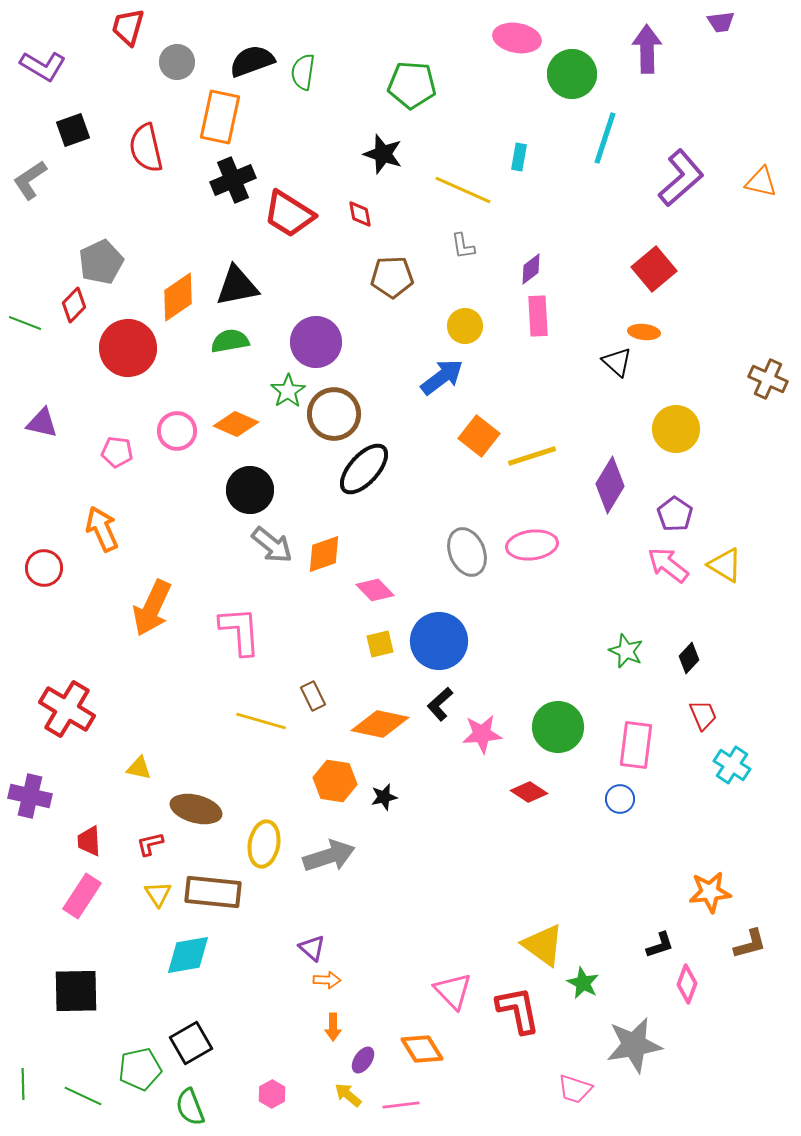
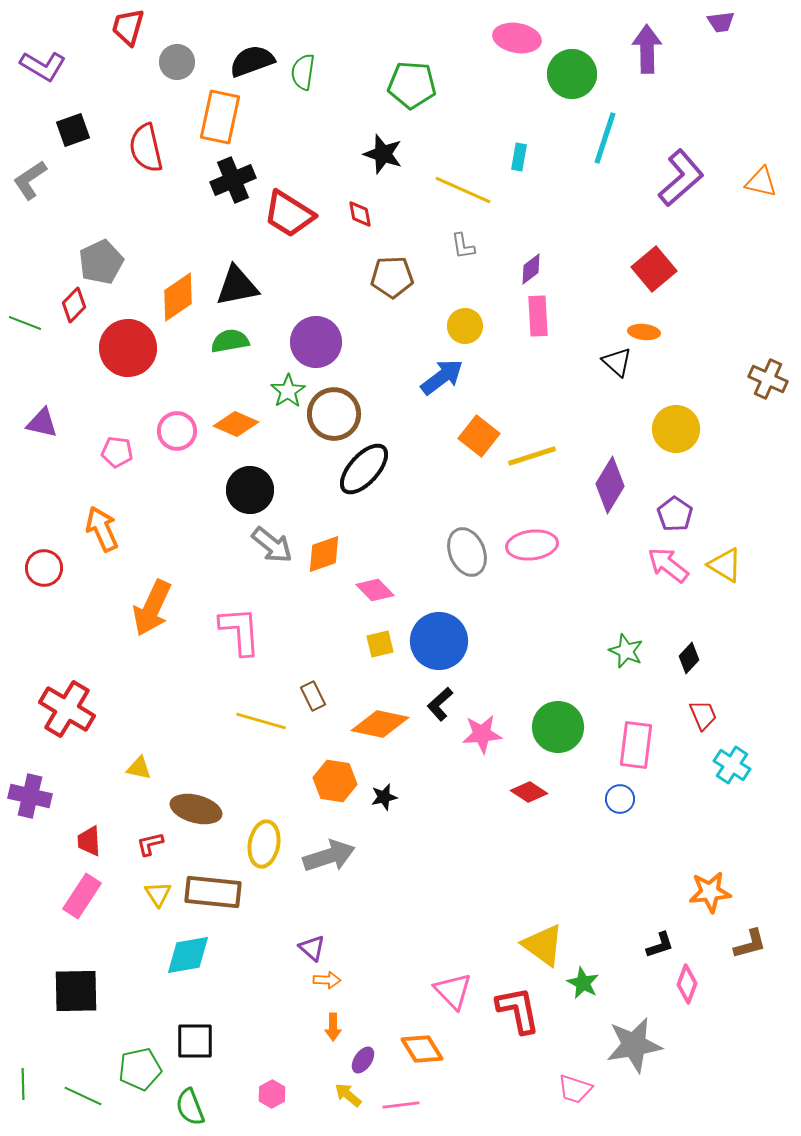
black square at (191, 1043): moved 4 px right, 2 px up; rotated 30 degrees clockwise
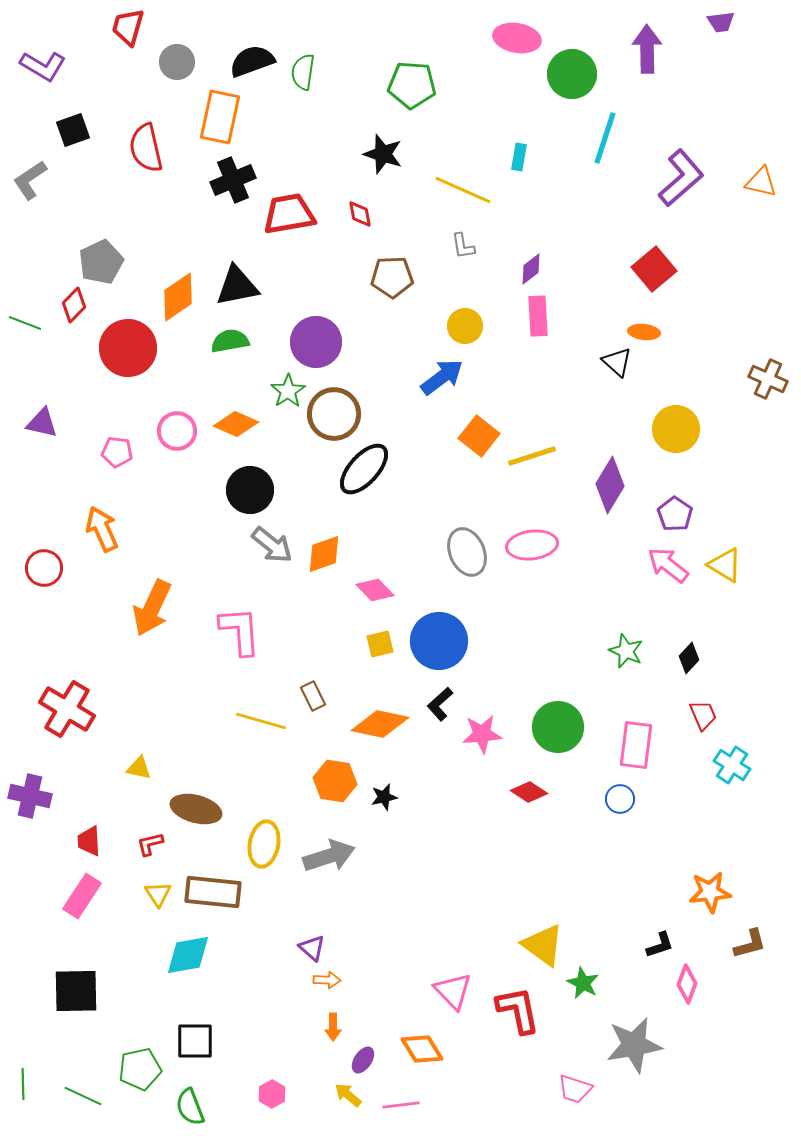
red trapezoid at (289, 214): rotated 138 degrees clockwise
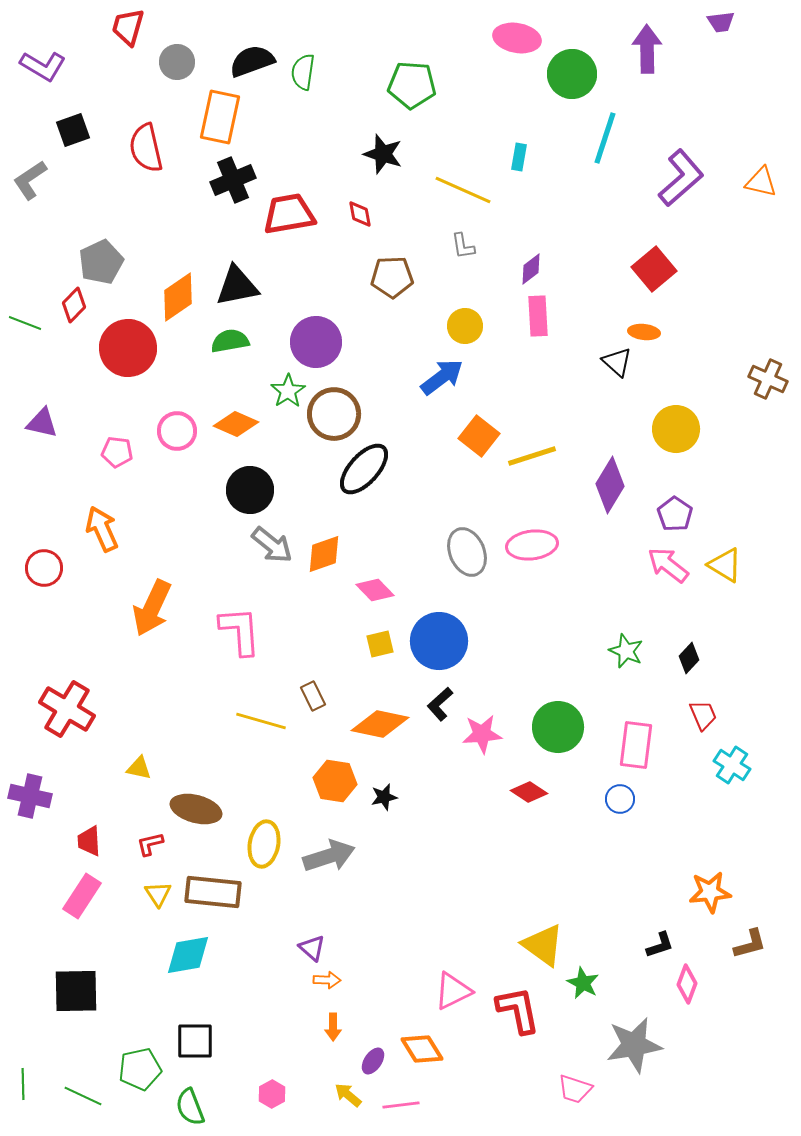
pink triangle at (453, 991): rotated 48 degrees clockwise
purple ellipse at (363, 1060): moved 10 px right, 1 px down
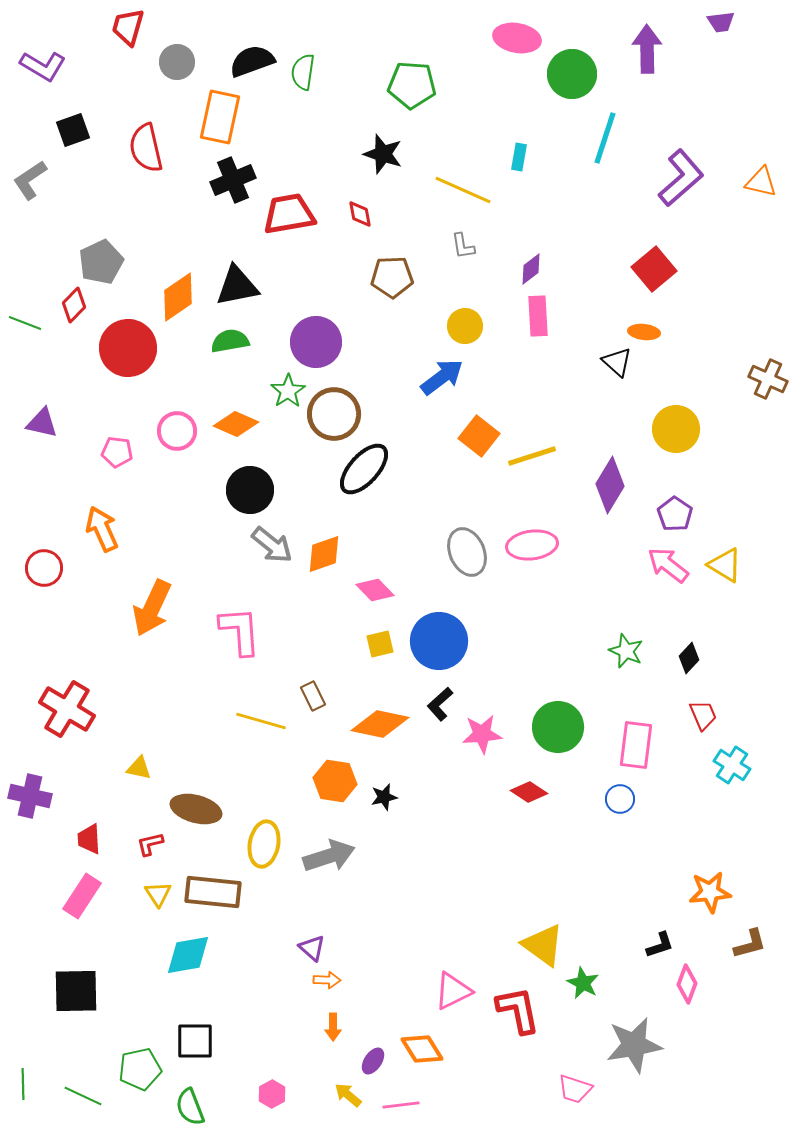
red trapezoid at (89, 841): moved 2 px up
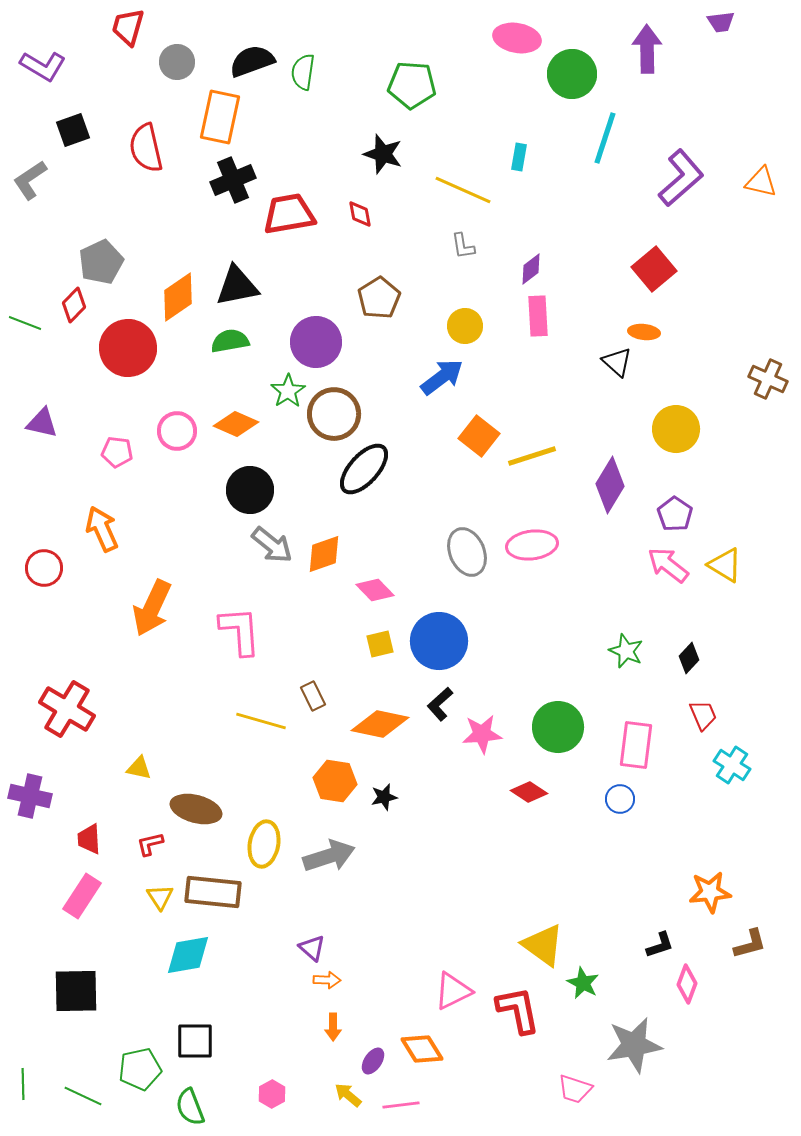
brown pentagon at (392, 277): moved 13 px left, 21 px down; rotated 30 degrees counterclockwise
yellow triangle at (158, 894): moved 2 px right, 3 px down
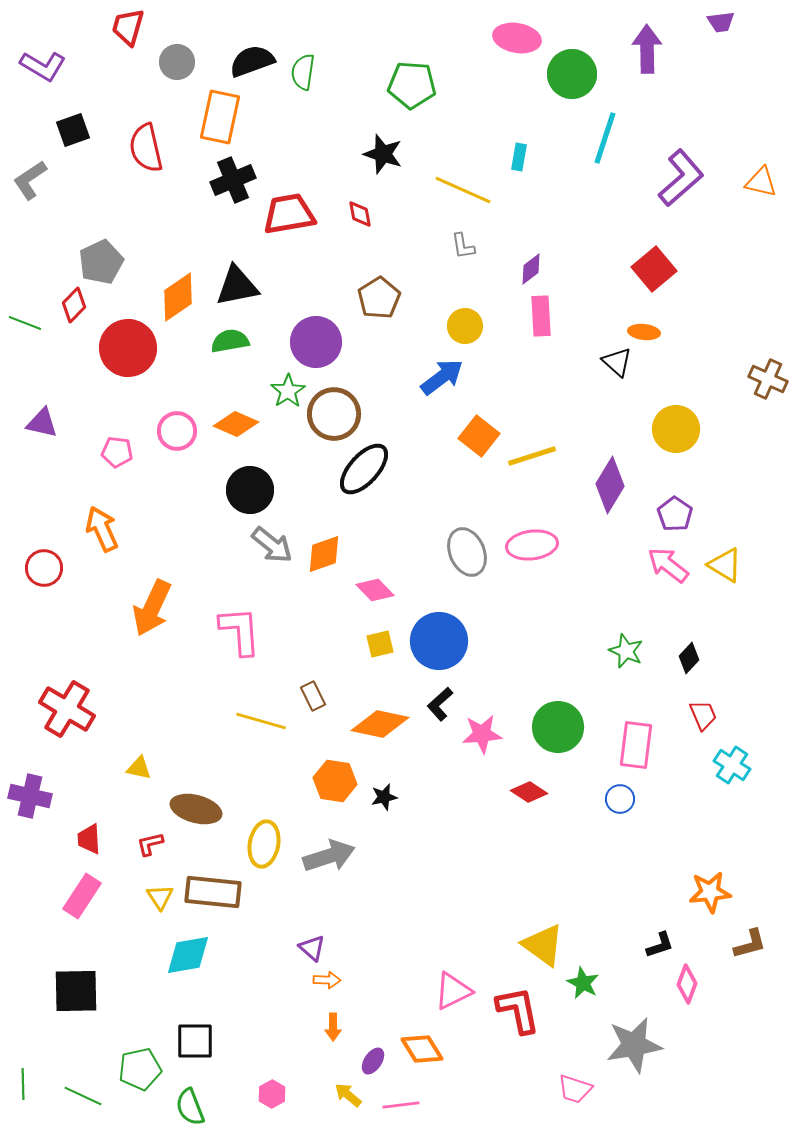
pink rectangle at (538, 316): moved 3 px right
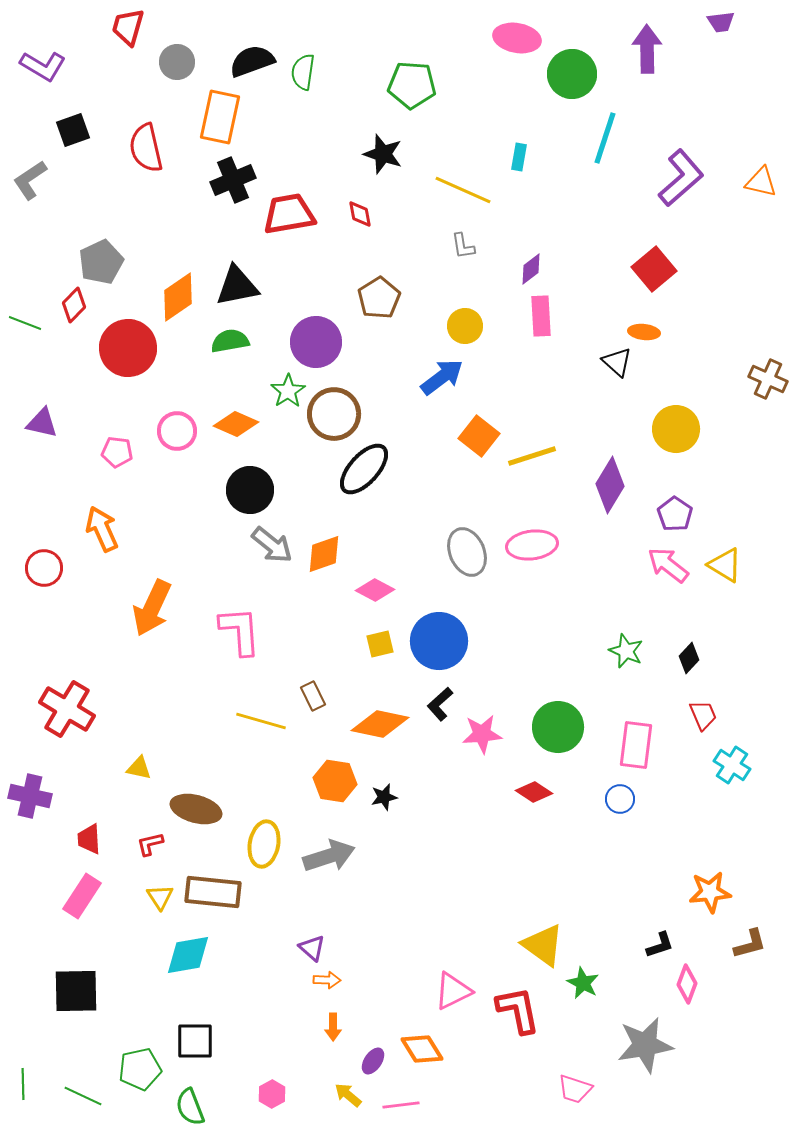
pink diamond at (375, 590): rotated 18 degrees counterclockwise
red diamond at (529, 792): moved 5 px right
gray star at (634, 1045): moved 11 px right
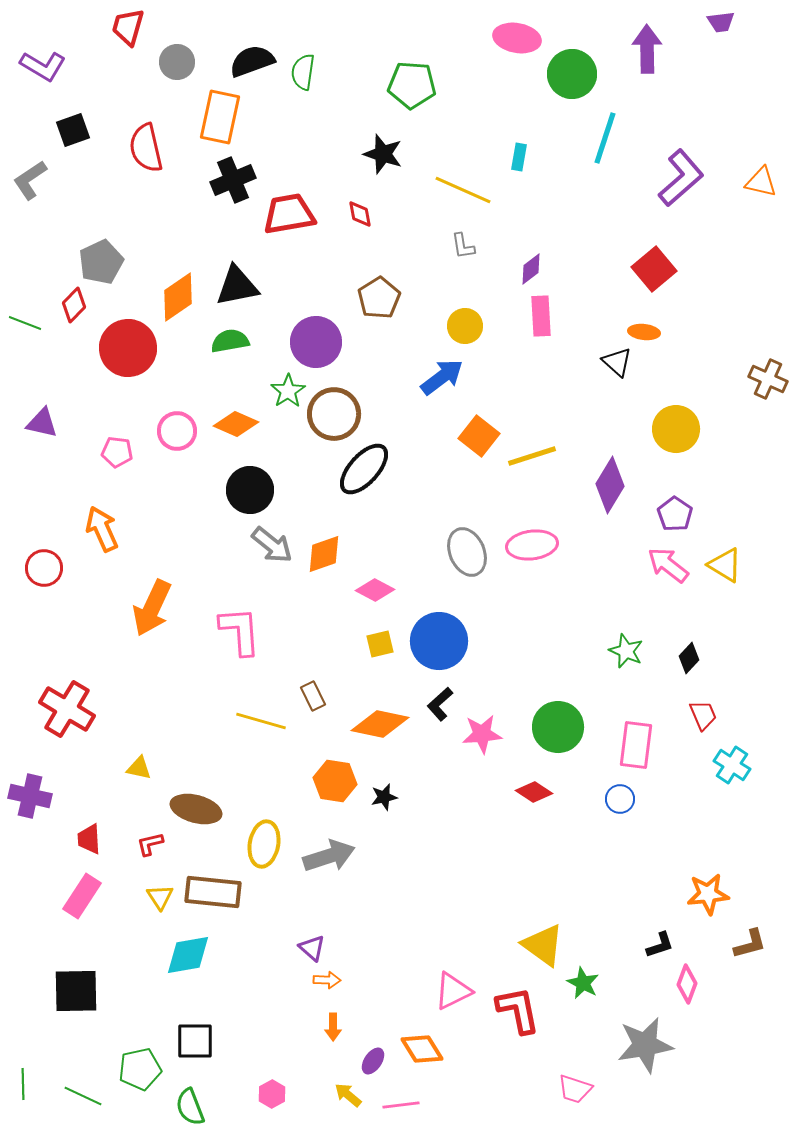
orange star at (710, 892): moved 2 px left, 2 px down
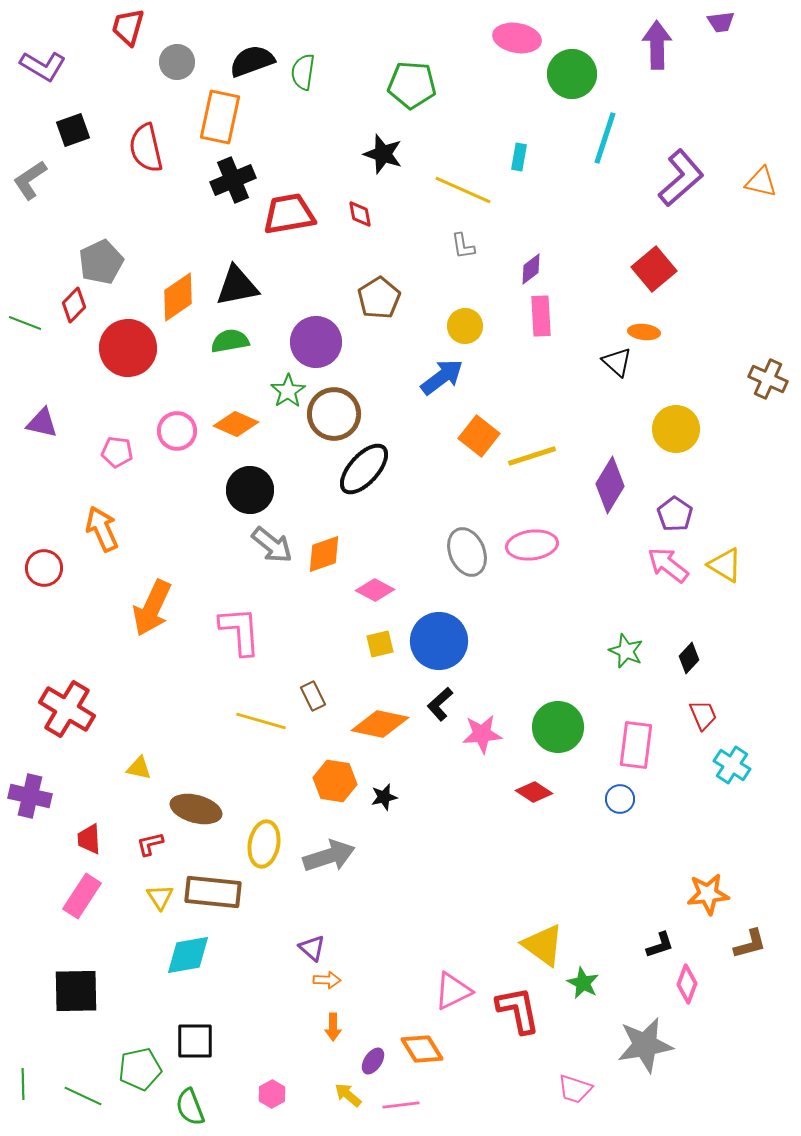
purple arrow at (647, 49): moved 10 px right, 4 px up
